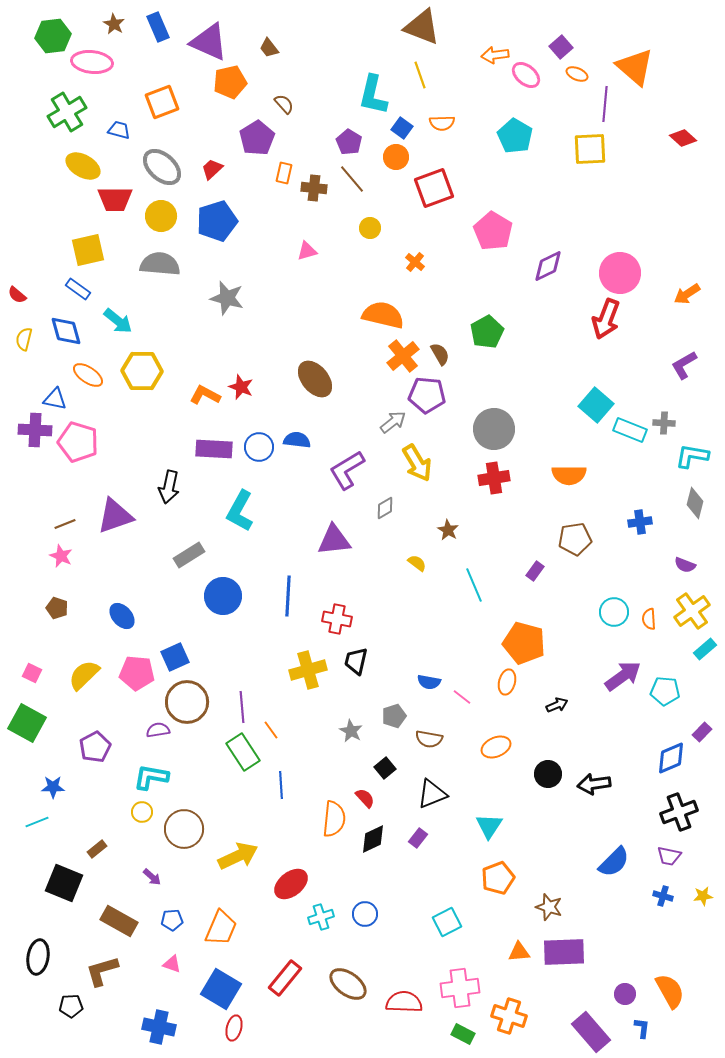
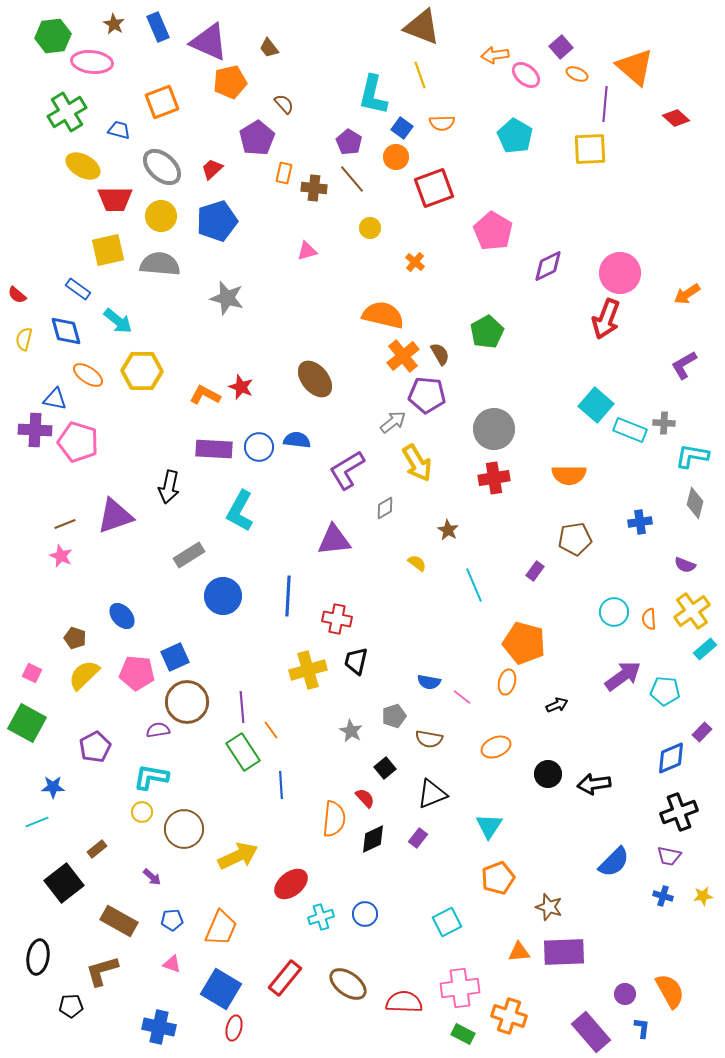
red diamond at (683, 138): moved 7 px left, 20 px up
yellow square at (88, 250): moved 20 px right
brown pentagon at (57, 608): moved 18 px right, 30 px down
black square at (64, 883): rotated 30 degrees clockwise
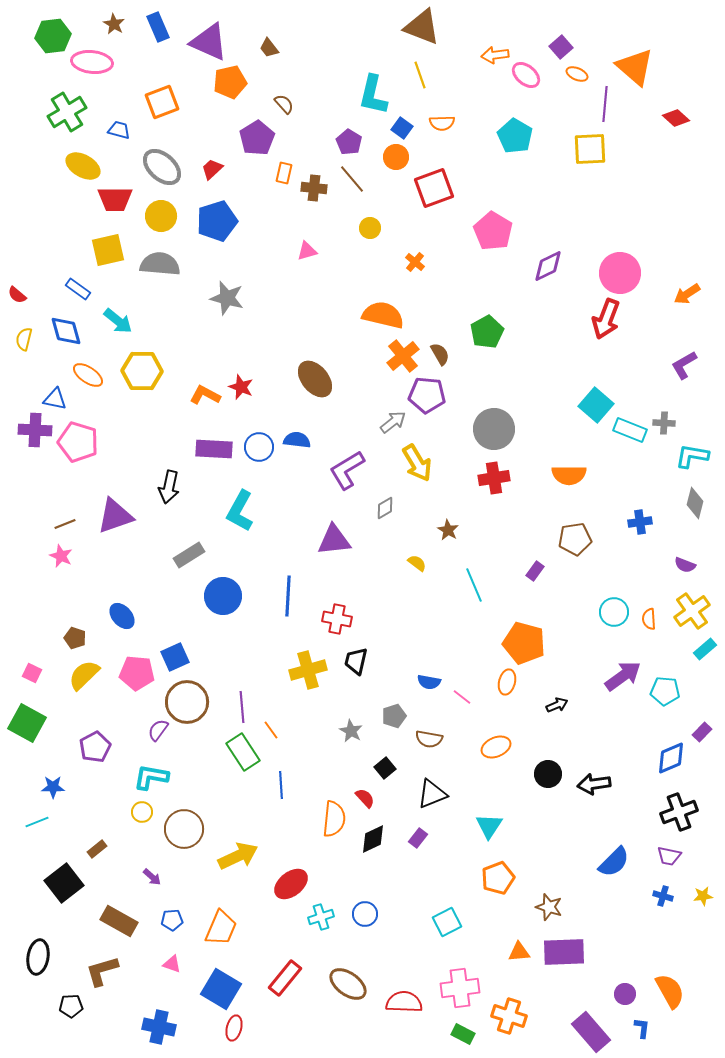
purple semicircle at (158, 730): rotated 45 degrees counterclockwise
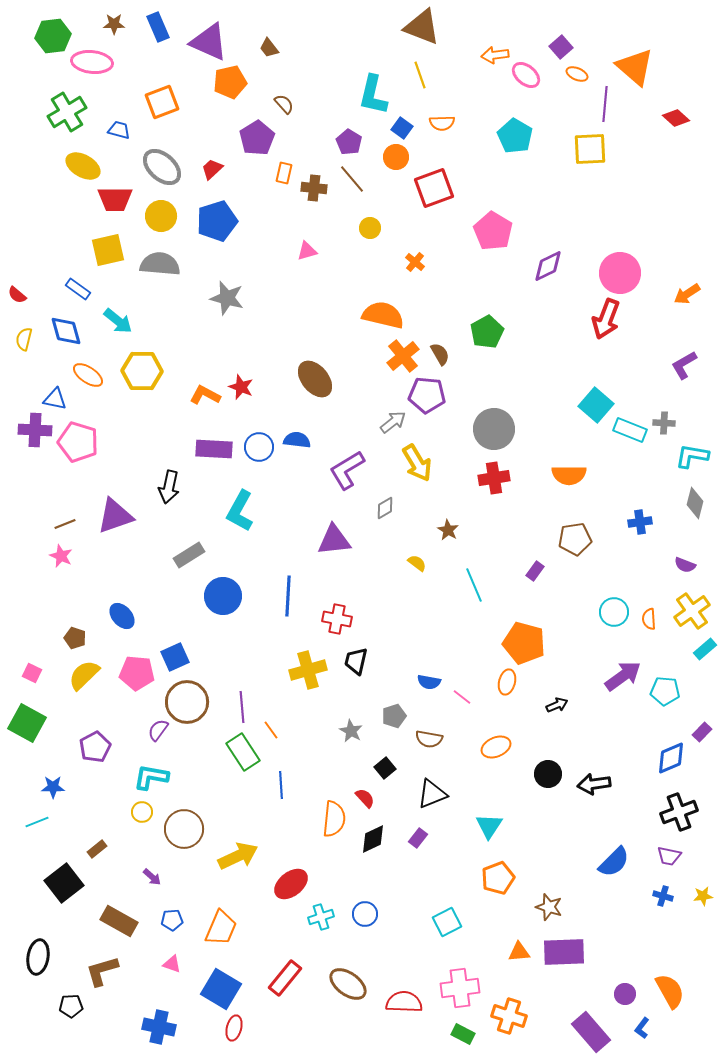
brown star at (114, 24): rotated 30 degrees counterclockwise
blue L-shape at (642, 1028): rotated 150 degrees counterclockwise
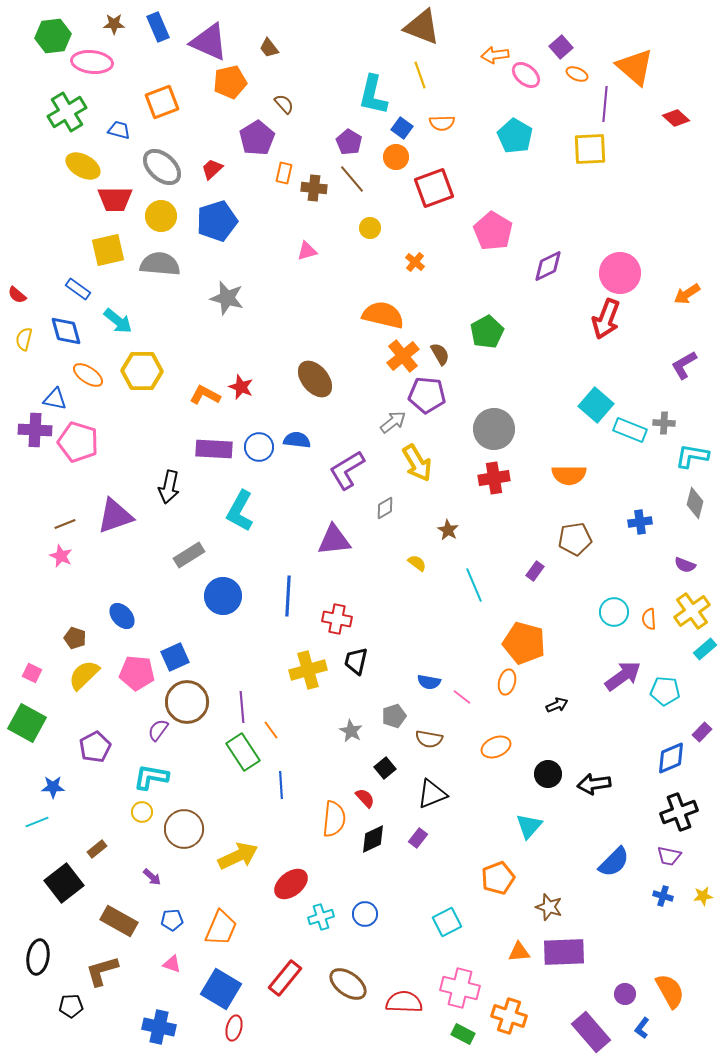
cyan triangle at (489, 826): moved 40 px right; rotated 8 degrees clockwise
pink cross at (460, 988): rotated 21 degrees clockwise
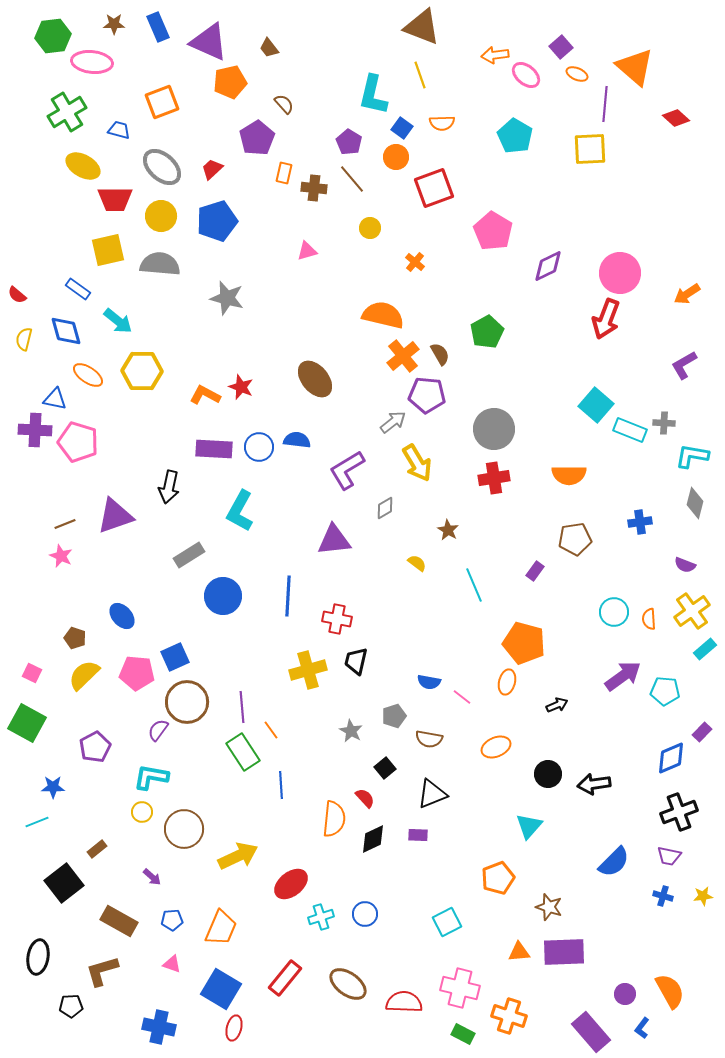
purple rectangle at (418, 838): moved 3 px up; rotated 54 degrees clockwise
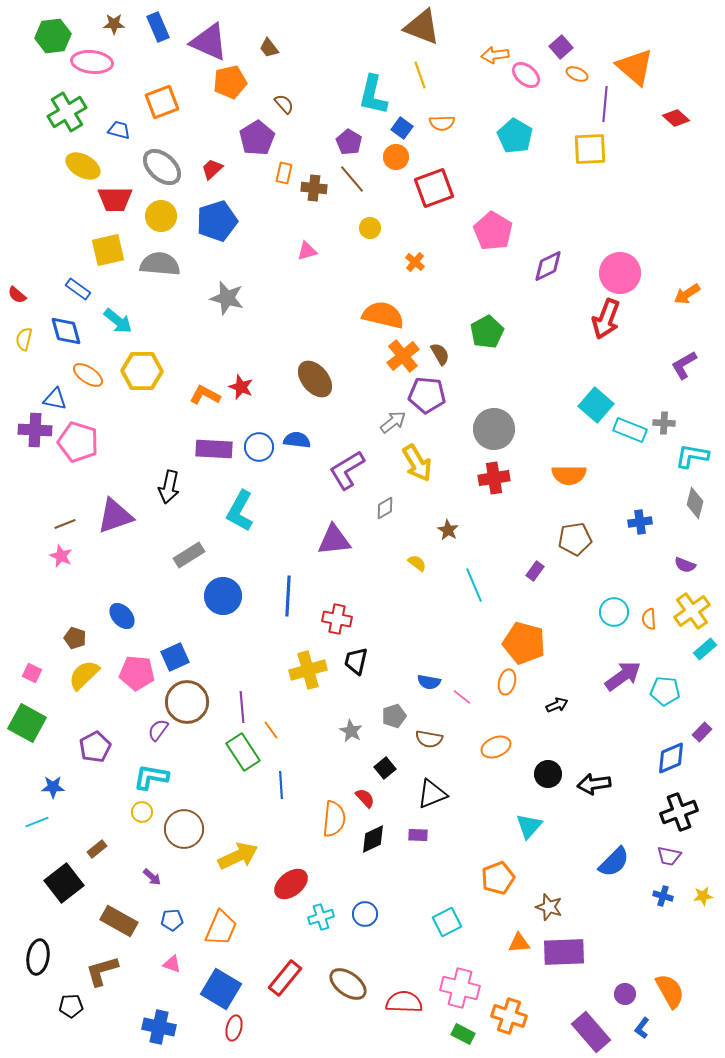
orange triangle at (519, 952): moved 9 px up
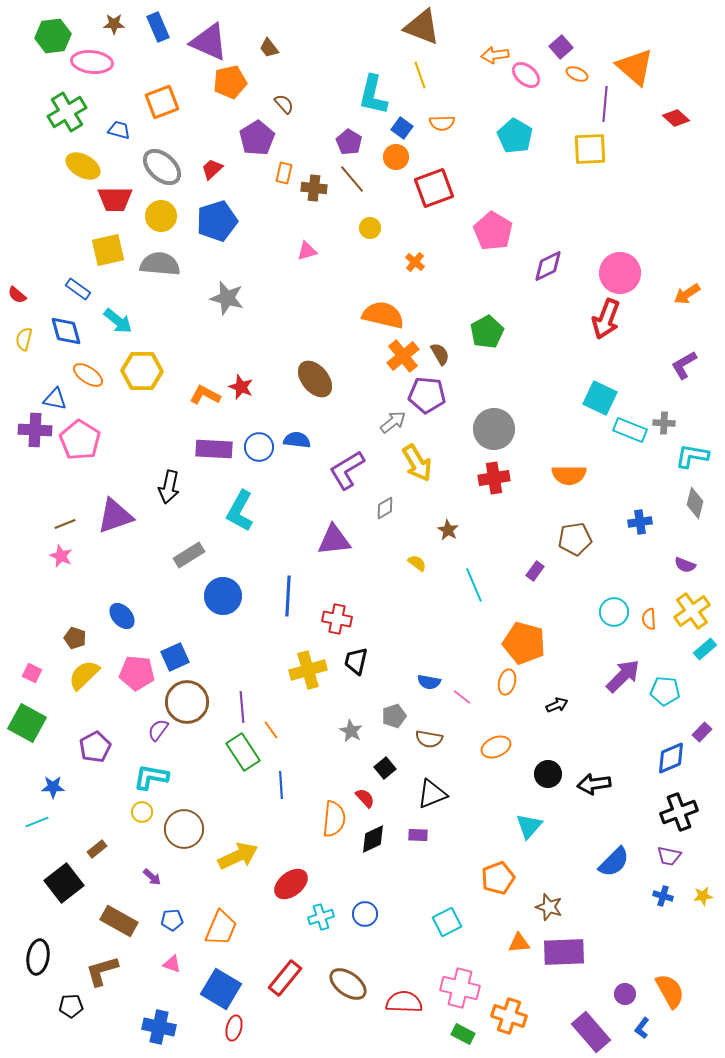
cyan square at (596, 405): moved 4 px right, 7 px up; rotated 16 degrees counterclockwise
pink pentagon at (78, 442): moved 2 px right, 2 px up; rotated 15 degrees clockwise
purple arrow at (623, 676): rotated 9 degrees counterclockwise
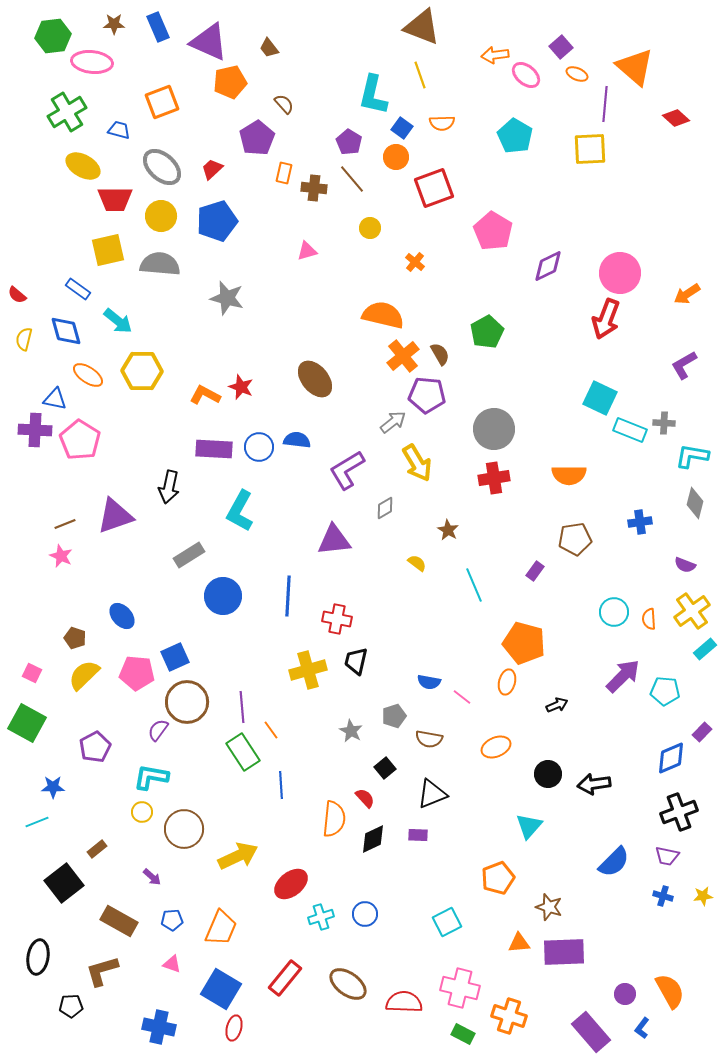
purple trapezoid at (669, 856): moved 2 px left
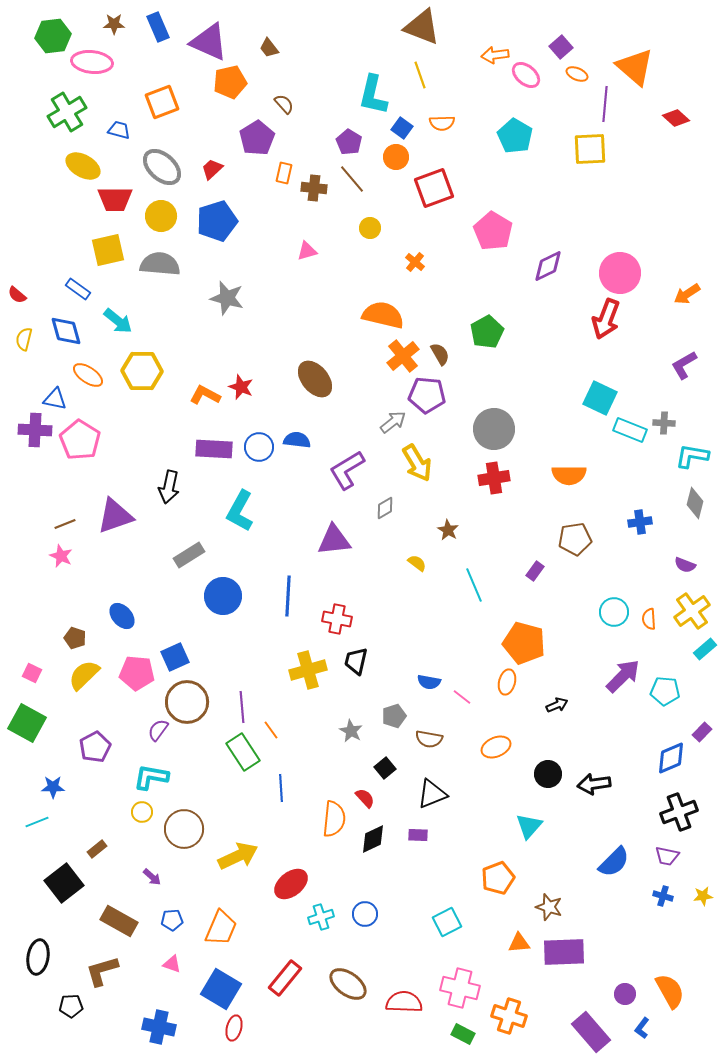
blue line at (281, 785): moved 3 px down
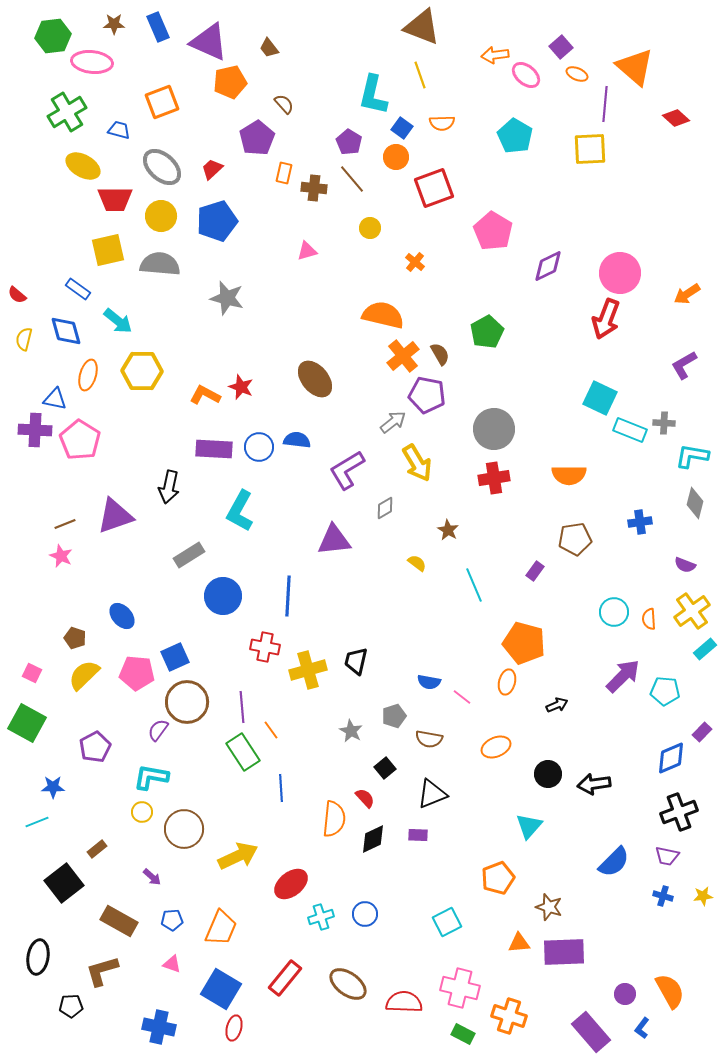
orange ellipse at (88, 375): rotated 72 degrees clockwise
purple pentagon at (427, 395): rotated 6 degrees clockwise
red cross at (337, 619): moved 72 px left, 28 px down
